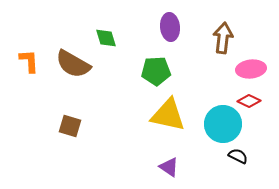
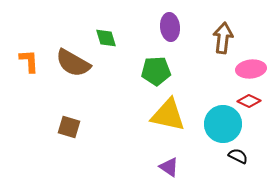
brown semicircle: moved 1 px up
brown square: moved 1 px left, 1 px down
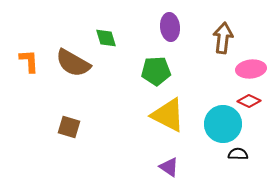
yellow triangle: rotated 15 degrees clockwise
black semicircle: moved 2 px up; rotated 24 degrees counterclockwise
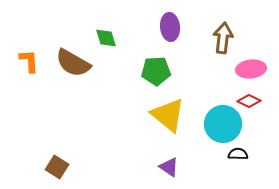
yellow triangle: rotated 12 degrees clockwise
brown square: moved 12 px left, 40 px down; rotated 15 degrees clockwise
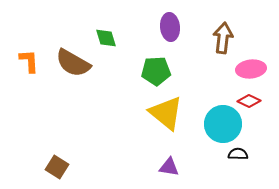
yellow triangle: moved 2 px left, 2 px up
purple triangle: rotated 25 degrees counterclockwise
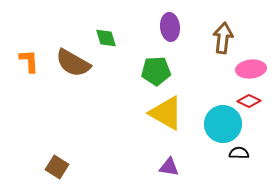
yellow triangle: rotated 9 degrees counterclockwise
black semicircle: moved 1 px right, 1 px up
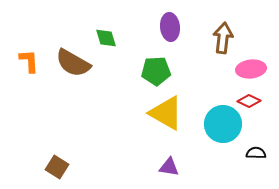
black semicircle: moved 17 px right
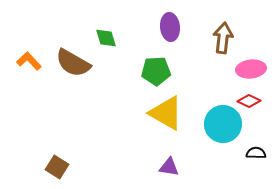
orange L-shape: rotated 40 degrees counterclockwise
